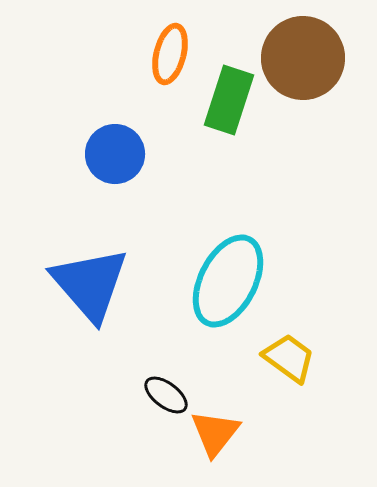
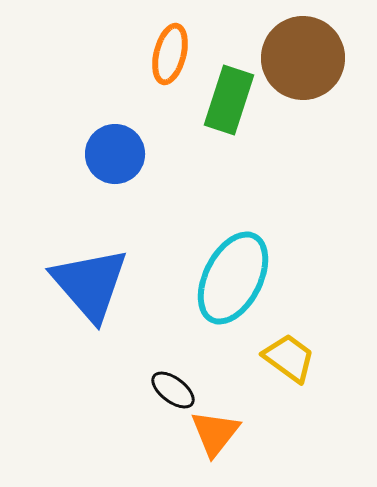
cyan ellipse: moved 5 px right, 3 px up
black ellipse: moved 7 px right, 5 px up
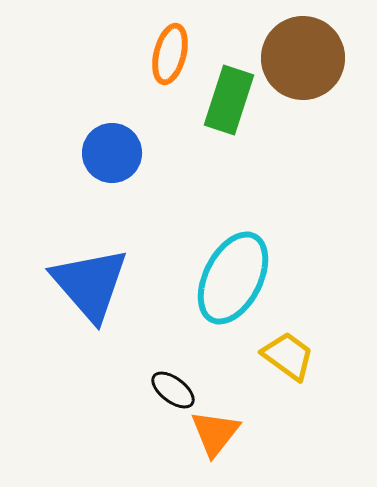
blue circle: moved 3 px left, 1 px up
yellow trapezoid: moved 1 px left, 2 px up
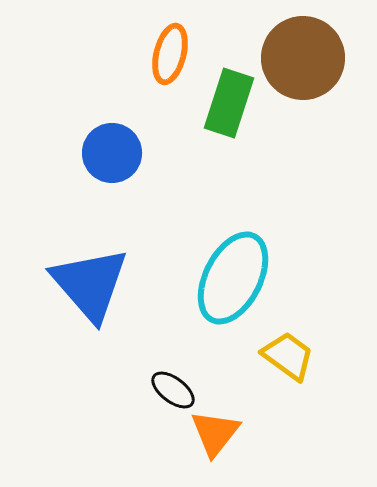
green rectangle: moved 3 px down
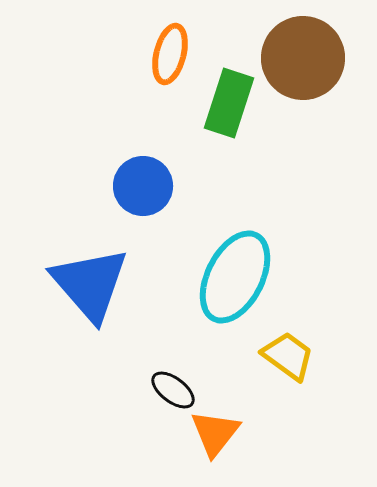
blue circle: moved 31 px right, 33 px down
cyan ellipse: moved 2 px right, 1 px up
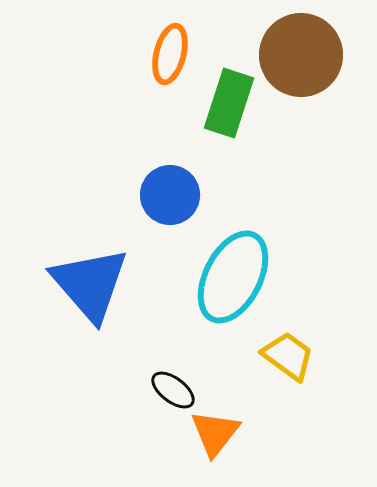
brown circle: moved 2 px left, 3 px up
blue circle: moved 27 px right, 9 px down
cyan ellipse: moved 2 px left
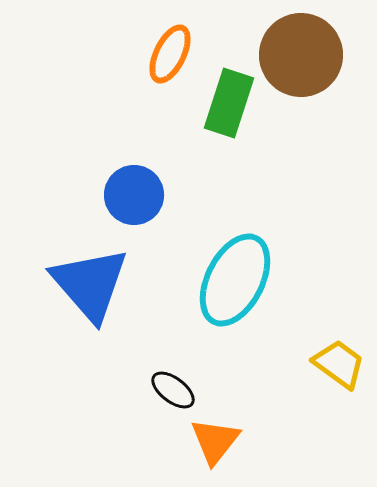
orange ellipse: rotated 12 degrees clockwise
blue circle: moved 36 px left
cyan ellipse: moved 2 px right, 3 px down
yellow trapezoid: moved 51 px right, 8 px down
orange triangle: moved 8 px down
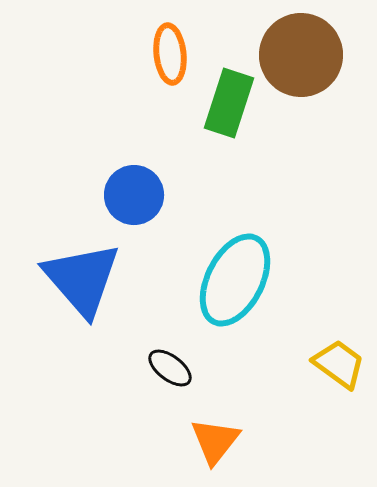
orange ellipse: rotated 32 degrees counterclockwise
blue triangle: moved 8 px left, 5 px up
black ellipse: moved 3 px left, 22 px up
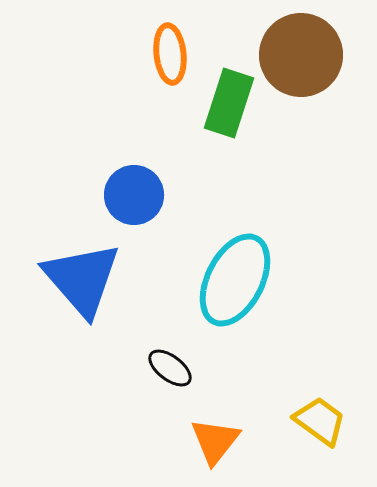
yellow trapezoid: moved 19 px left, 57 px down
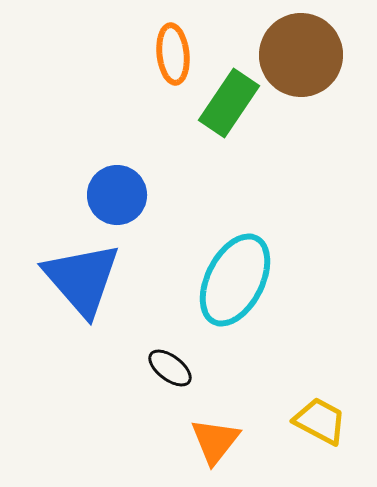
orange ellipse: moved 3 px right
green rectangle: rotated 16 degrees clockwise
blue circle: moved 17 px left
yellow trapezoid: rotated 8 degrees counterclockwise
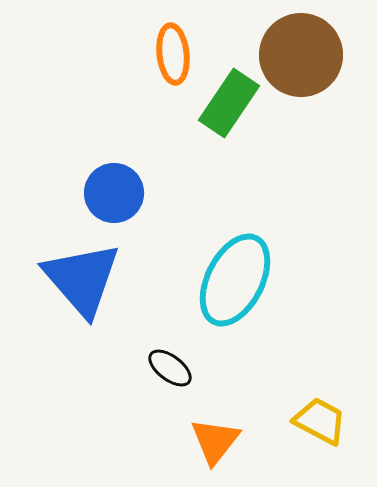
blue circle: moved 3 px left, 2 px up
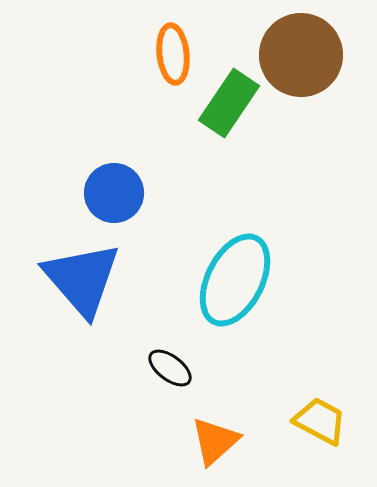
orange triangle: rotated 10 degrees clockwise
